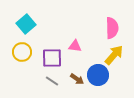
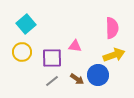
yellow arrow: rotated 30 degrees clockwise
gray line: rotated 72 degrees counterclockwise
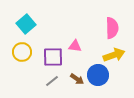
purple square: moved 1 px right, 1 px up
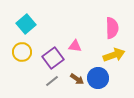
purple square: moved 1 px down; rotated 35 degrees counterclockwise
blue circle: moved 3 px down
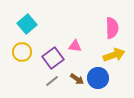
cyan square: moved 1 px right
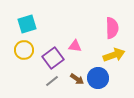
cyan square: rotated 24 degrees clockwise
yellow circle: moved 2 px right, 2 px up
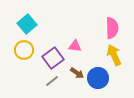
cyan square: rotated 24 degrees counterclockwise
yellow arrow: rotated 95 degrees counterclockwise
brown arrow: moved 6 px up
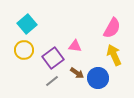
pink semicircle: rotated 30 degrees clockwise
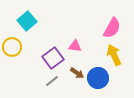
cyan square: moved 3 px up
yellow circle: moved 12 px left, 3 px up
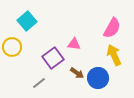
pink triangle: moved 1 px left, 2 px up
gray line: moved 13 px left, 2 px down
